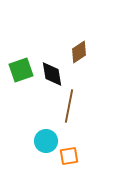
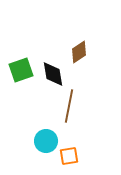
black diamond: moved 1 px right
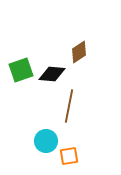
black diamond: moved 1 px left; rotated 76 degrees counterclockwise
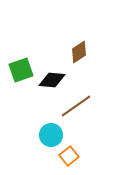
black diamond: moved 6 px down
brown line: moved 7 px right; rotated 44 degrees clockwise
cyan circle: moved 5 px right, 6 px up
orange square: rotated 30 degrees counterclockwise
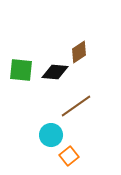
green square: rotated 25 degrees clockwise
black diamond: moved 3 px right, 8 px up
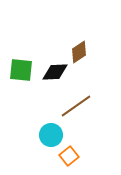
black diamond: rotated 8 degrees counterclockwise
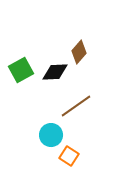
brown diamond: rotated 15 degrees counterclockwise
green square: rotated 35 degrees counterclockwise
orange square: rotated 18 degrees counterclockwise
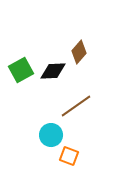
black diamond: moved 2 px left, 1 px up
orange square: rotated 12 degrees counterclockwise
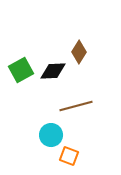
brown diamond: rotated 10 degrees counterclockwise
brown line: rotated 20 degrees clockwise
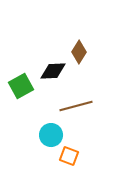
green square: moved 16 px down
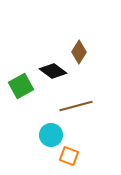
black diamond: rotated 40 degrees clockwise
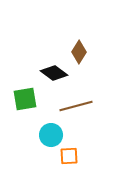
black diamond: moved 1 px right, 2 px down
green square: moved 4 px right, 13 px down; rotated 20 degrees clockwise
orange square: rotated 24 degrees counterclockwise
